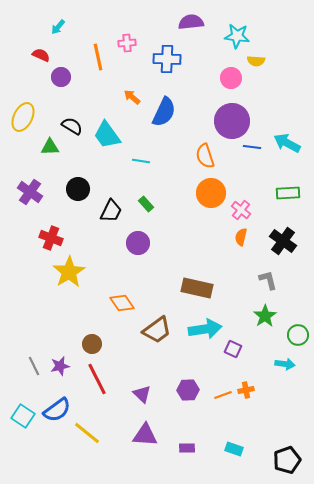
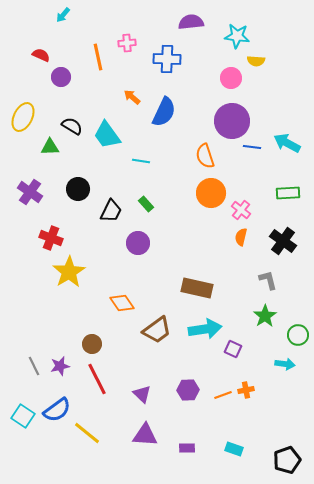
cyan arrow at (58, 27): moved 5 px right, 12 px up
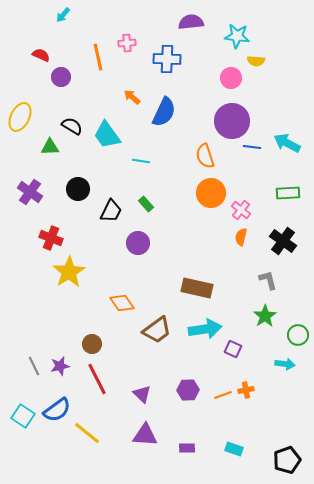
yellow ellipse at (23, 117): moved 3 px left
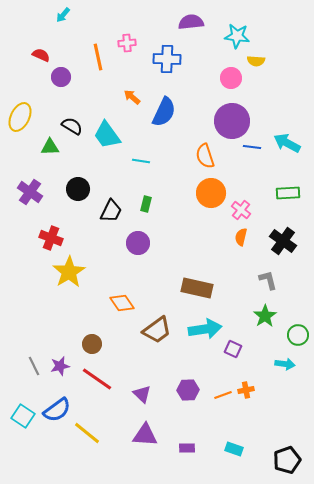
green rectangle at (146, 204): rotated 56 degrees clockwise
red line at (97, 379): rotated 28 degrees counterclockwise
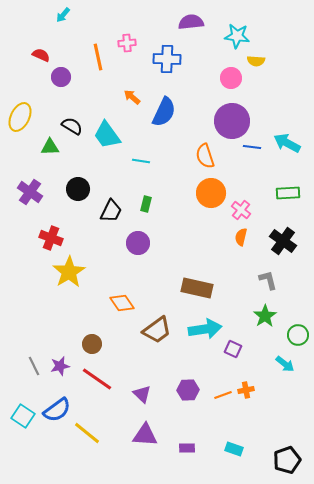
cyan arrow at (285, 364): rotated 30 degrees clockwise
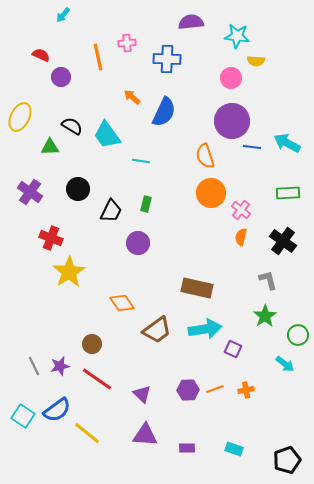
orange line at (223, 395): moved 8 px left, 6 px up
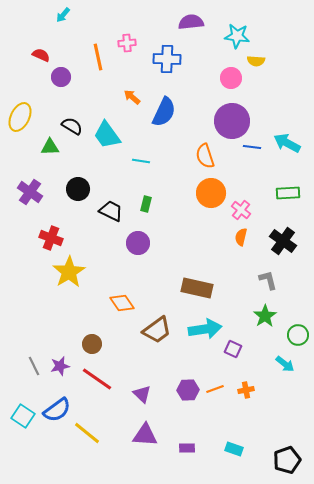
black trapezoid at (111, 211): rotated 90 degrees counterclockwise
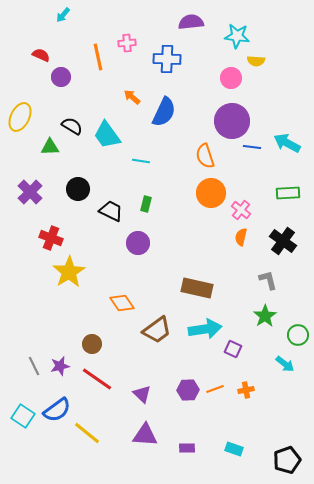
purple cross at (30, 192): rotated 10 degrees clockwise
